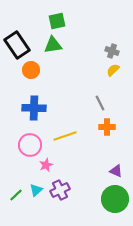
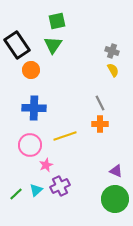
green triangle: rotated 48 degrees counterclockwise
yellow semicircle: rotated 104 degrees clockwise
orange cross: moved 7 px left, 3 px up
purple cross: moved 4 px up
green line: moved 1 px up
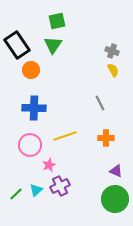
orange cross: moved 6 px right, 14 px down
pink star: moved 3 px right
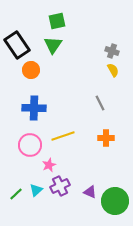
yellow line: moved 2 px left
purple triangle: moved 26 px left, 21 px down
green circle: moved 2 px down
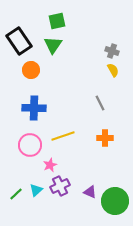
black rectangle: moved 2 px right, 4 px up
orange cross: moved 1 px left
pink star: moved 1 px right
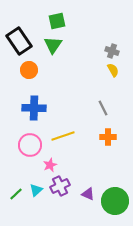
orange circle: moved 2 px left
gray line: moved 3 px right, 5 px down
orange cross: moved 3 px right, 1 px up
purple triangle: moved 2 px left, 2 px down
